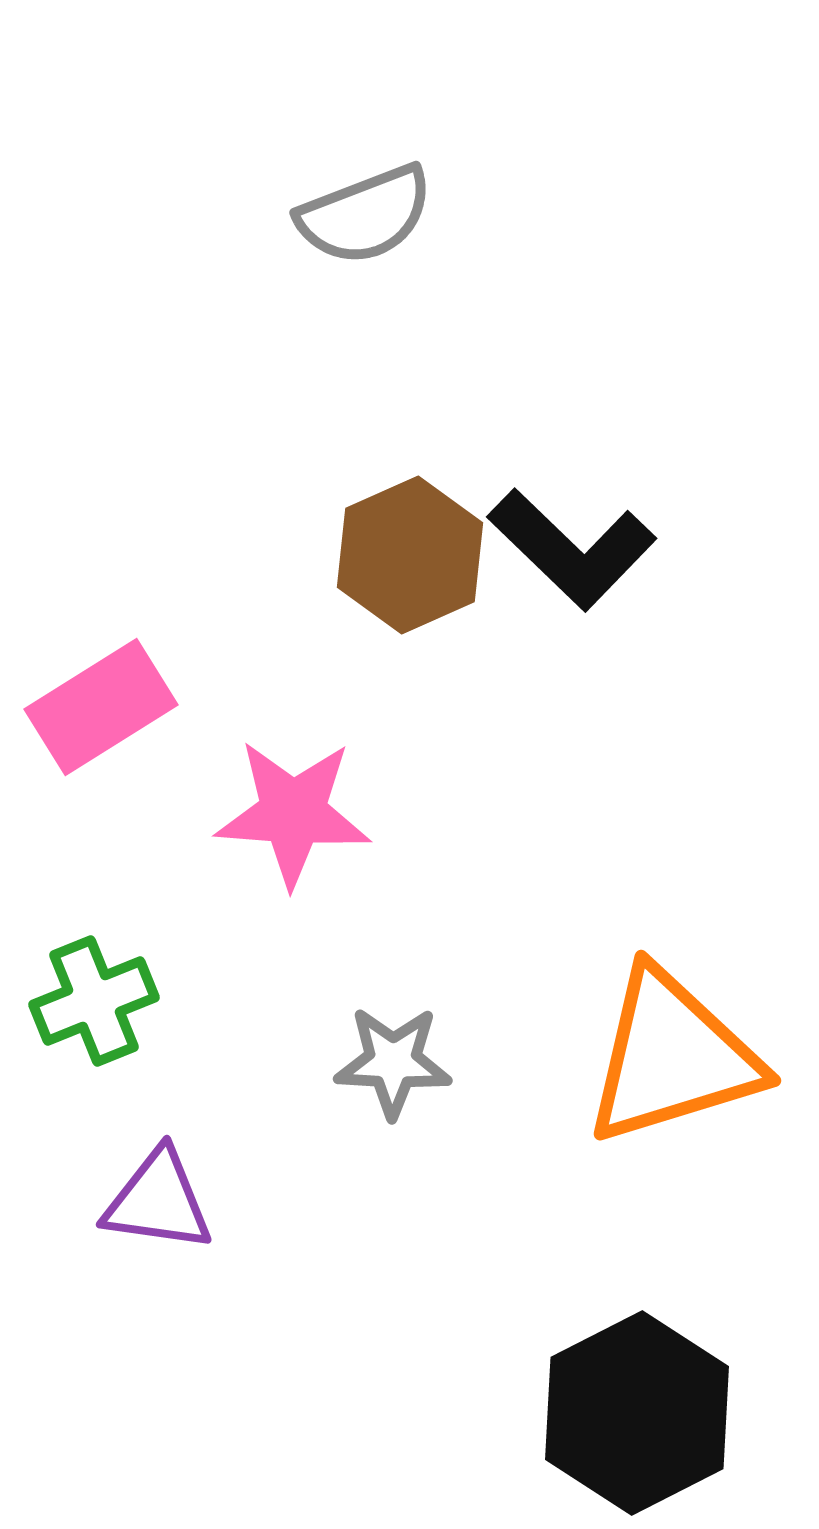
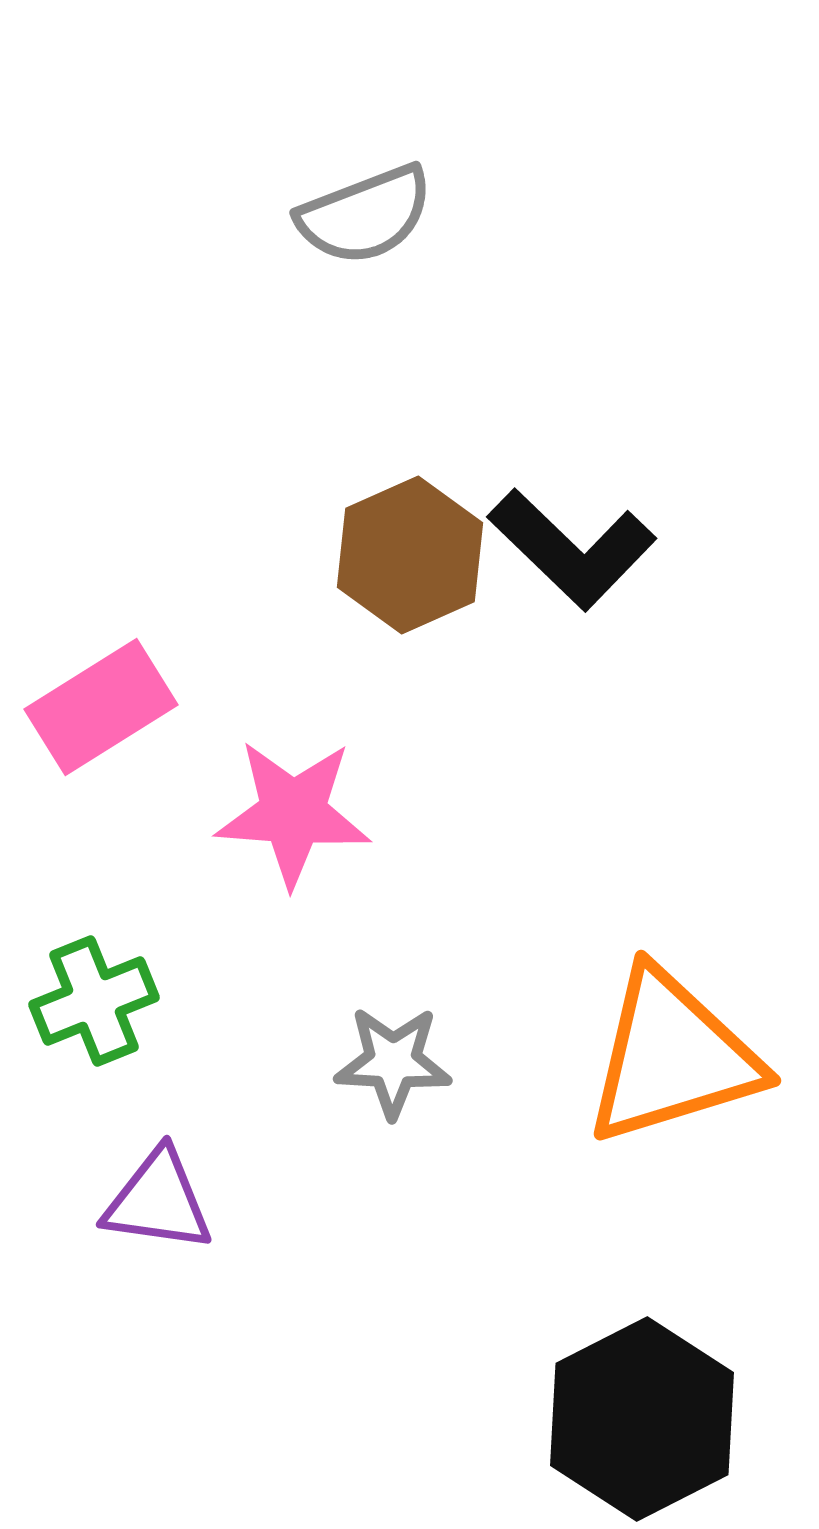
black hexagon: moved 5 px right, 6 px down
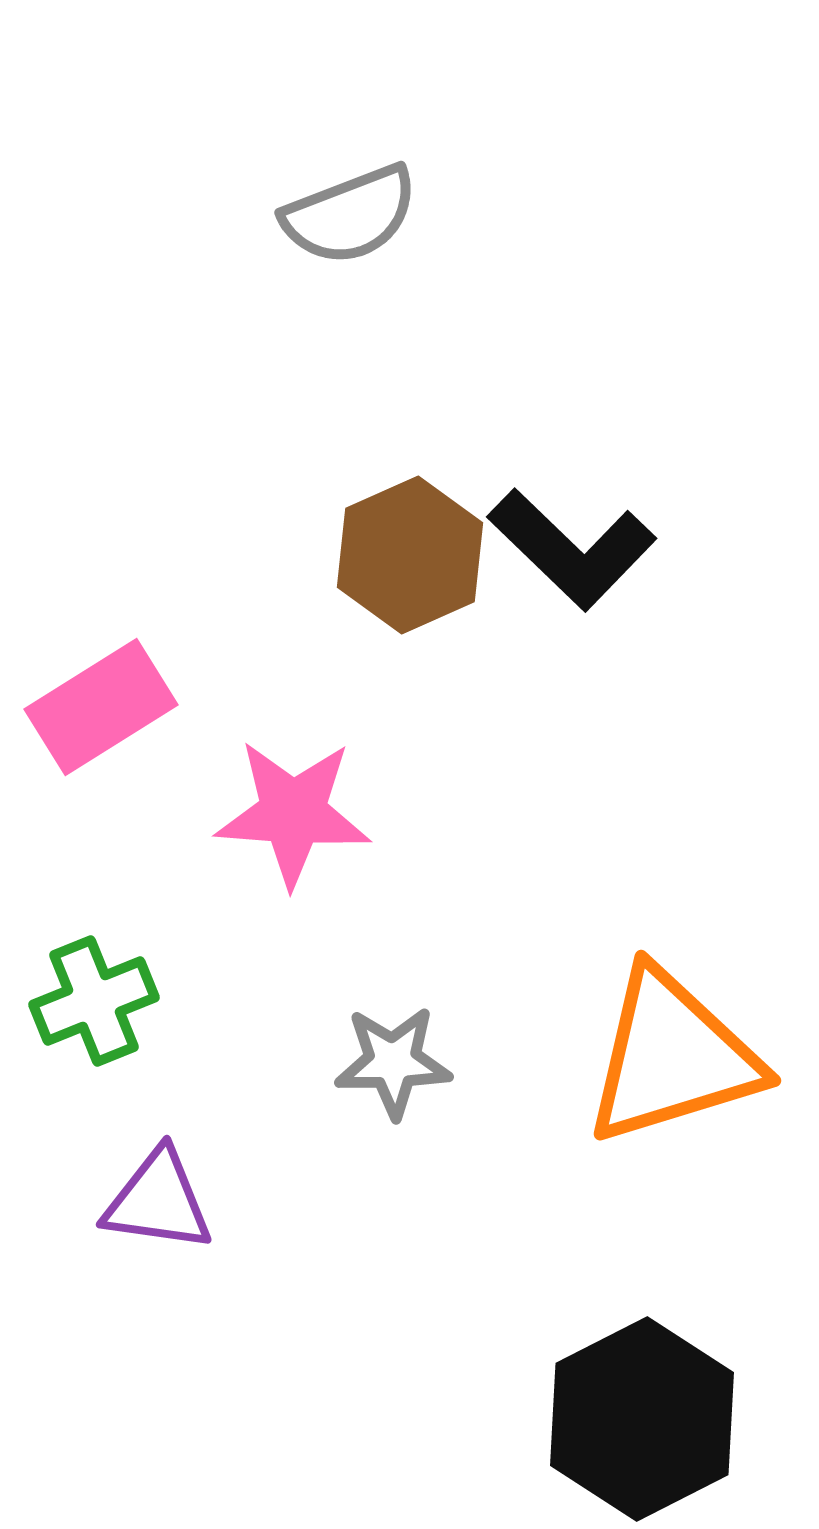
gray semicircle: moved 15 px left
gray star: rotated 4 degrees counterclockwise
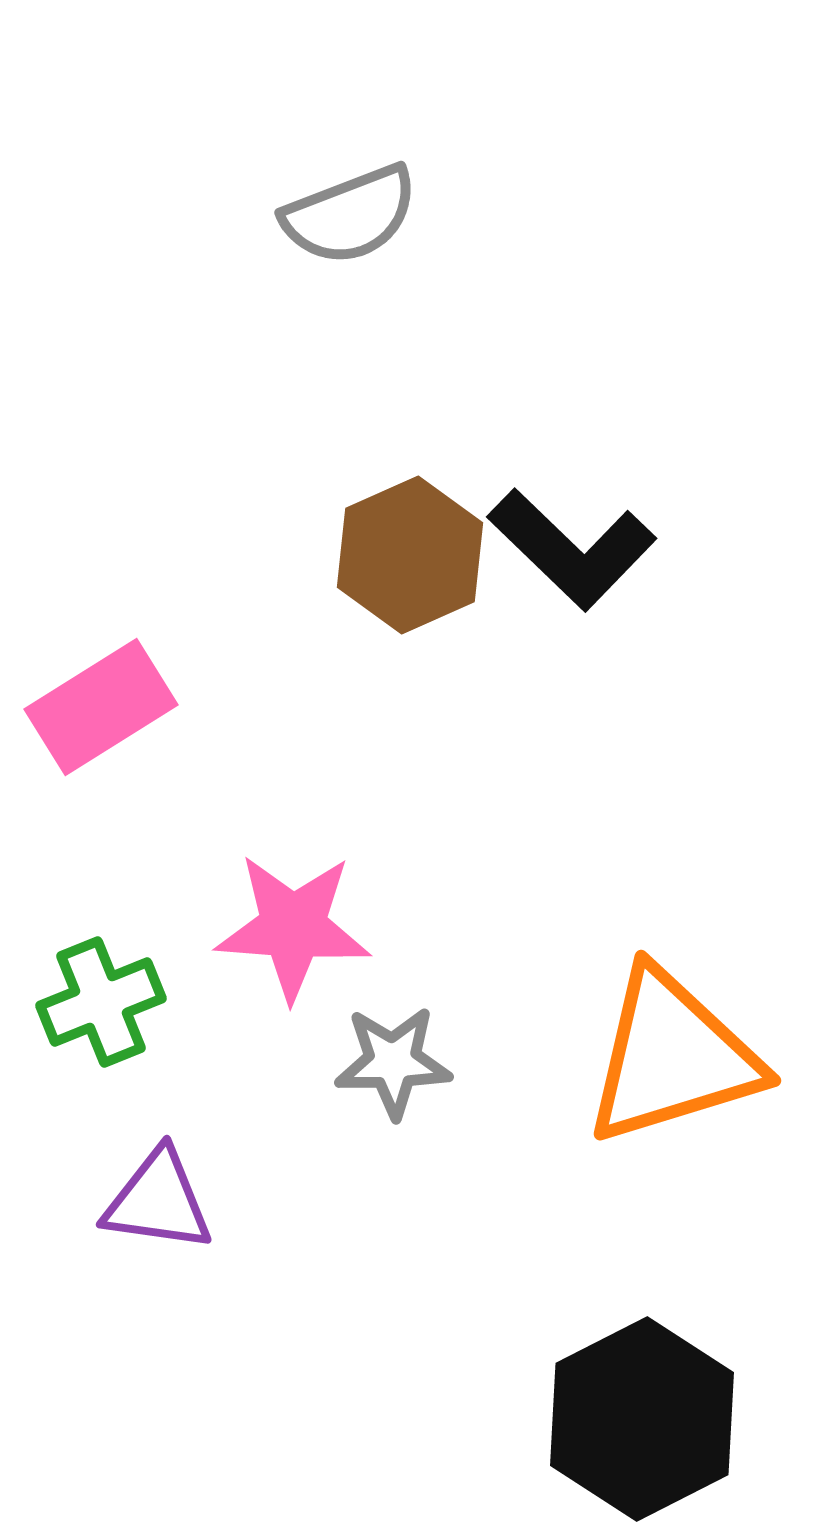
pink star: moved 114 px down
green cross: moved 7 px right, 1 px down
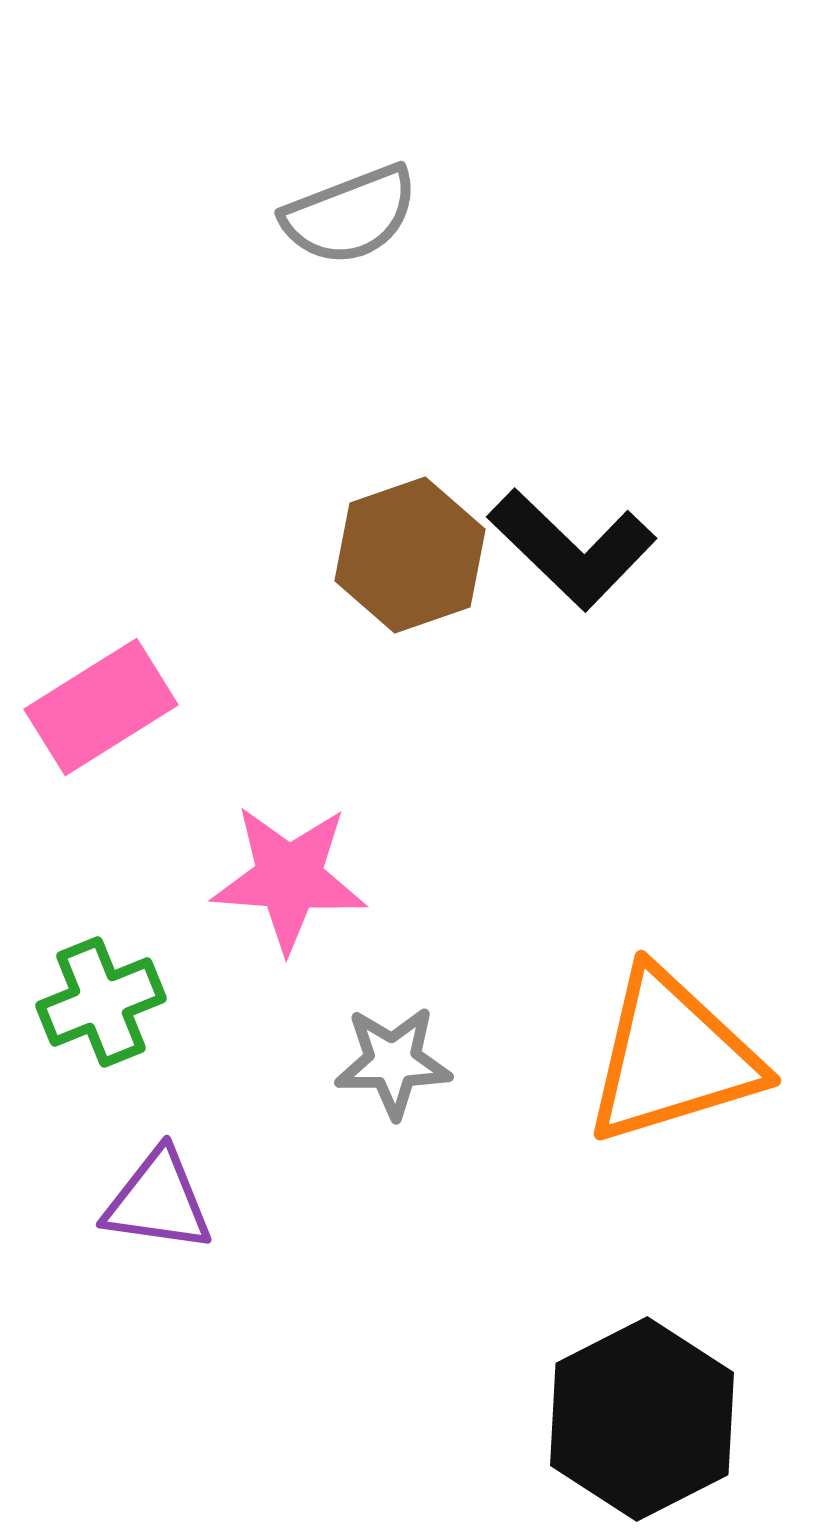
brown hexagon: rotated 5 degrees clockwise
pink star: moved 4 px left, 49 px up
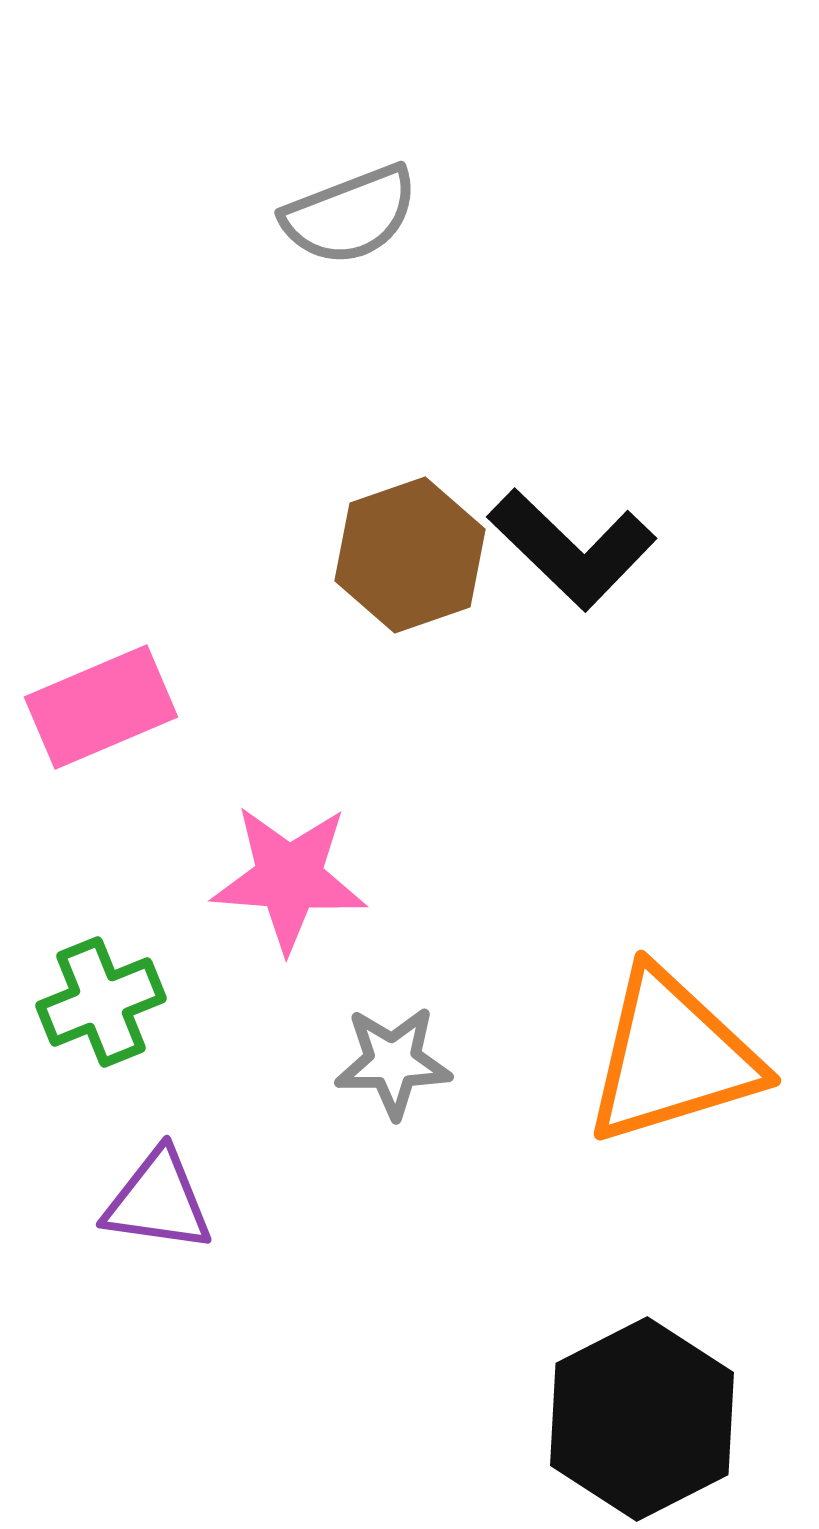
pink rectangle: rotated 9 degrees clockwise
